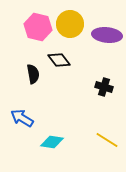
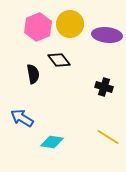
pink hexagon: rotated 24 degrees clockwise
yellow line: moved 1 px right, 3 px up
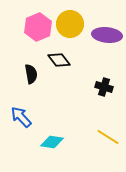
black semicircle: moved 2 px left
blue arrow: moved 1 px left, 1 px up; rotated 15 degrees clockwise
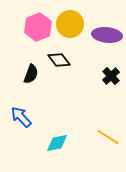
black semicircle: rotated 30 degrees clockwise
black cross: moved 7 px right, 11 px up; rotated 30 degrees clockwise
cyan diamond: moved 5 px right, 1 px down; rotated 20 degrees counterclockwise
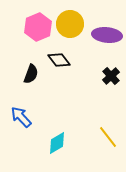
yellow line: rotated 20 degrees clockwise
cyan diamond: rotated 20 degrees counterclockwise
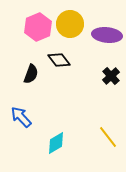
cyan diamond: moved 1 px left
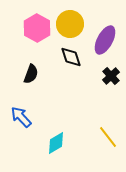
pink hexagon: moved 1 px left, 1 px down; rotated 8 degrees counterclockwise
purple ellipse: moved 2 px left, 5 px down; rotated 68 degrees counterclockwise
black diamond: moved 12 px right, 3 px up; rotated 20 degrees clockwise
